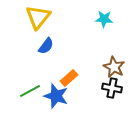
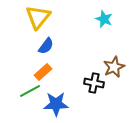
cyan star: rotated 18 degrees clockwise
brown star: rotated 20 degrees clockwise
orange rectangle: moved 26 px left, 6 px up
black cross: moved 18 px left, 5 px up
blue star: moved 8 px down; rotated 20 degrees counterclockwise
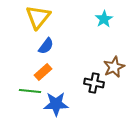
cyan star: rotated 18 degrees clockwise
green line: rotated 35 degrees clockwise
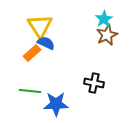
yellow triangle: moved 2 px right, 9 px down; rotated 12 degrees counterclockwise
blue semicircle: moved 3 px up; rotated 102 degrees counterclockwise
brown star: moved 7 px left, 32 px up
orange rectangle: moved 11 px left, 19 px up
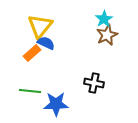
yellow triangle: rotated 12 degrees clockwise
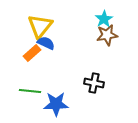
brown star: rotated 15 degrees clockwise
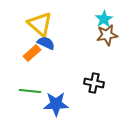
yellow triangle: moved 2 px up; rotated 28 degrees counterclockwise
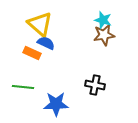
cyan star: moved 1 px left, 1 px down; rotated 24 degrees counterclockwise
brown star: moved 3 px left
orange rectangle: rotated 66 degrees clockwise
black cross: moved 1 px right, 2 px down
green line: moved 7 px left, 4 px up
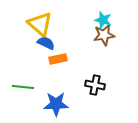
orange rectangle: moved 26 px right, 6 px down; rotated 36 degrees counterclockwise
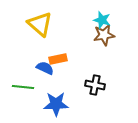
cyan star: moved 1 px left
blue semicircle: moved 1 px left, 25 px down
